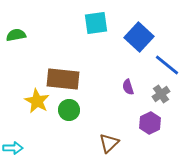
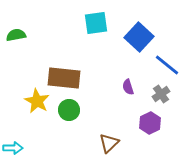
brown rectangle: moved 1 px right, 1 px up
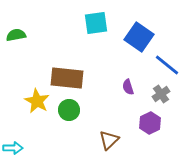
blue square: rotated 8 degrees counterclockwise
brown rectangle: moved 3 px right
brown triangle: moved 3 px up
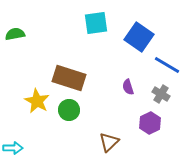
green semicircle: moved 1 px left, 1 px up
blue line: rotated 8 degrees counterclockwise
brown rectangle: moved 2 px right; rotated 12 degrees clockwise
gray cross: rotated 24 degrees counterclockwise
brown triangle: moved 2 px down
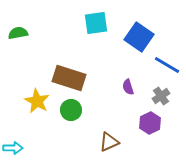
green semicircle: moved 3 px right, 1 px up
gray cross: moved 2 px down; rotated 24 degrees clockwise
green circle: moved 2 px right
brown triangle: rotated 20 degrees clockwise
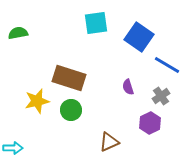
yellow star: rotated 30 degrees clockwise
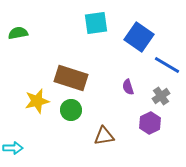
brown rectangle: moved 2 px right
brown triangle: moved 5 px left, 6 px up; rotated 15 degrees clockwise
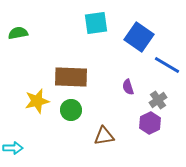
brown rectangle: moved 1 px up; rotated 16 degrees counterclockwise
gray cross: moved 3 px left, 4 px down
